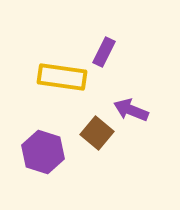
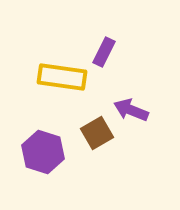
brown square: rotated 20 degrees clockwise
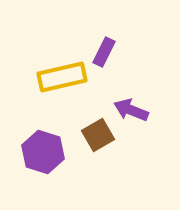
yellow rectangle: rotated 21 degrees counterclockwise
brown square: moved 1 px right, 2 px down
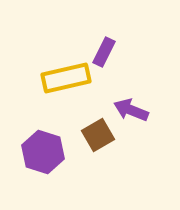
yellow rectangle: moved 4 px right, 1 px down
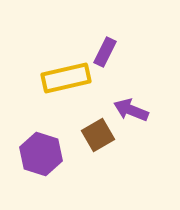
purple rectangle: moved 1 px right
purple hexagon: moved 2 px left, 2 px down
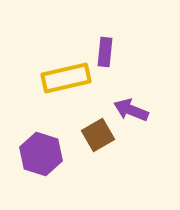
purple rectangle: rotated 20 degrees counterclockwise
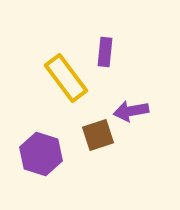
yellow rectangle: rotated 66 degrees clockwise
purple arrow: moved 1 px down; rotated 32 degrees counterclockwise
brown square: rotated 12 degrees clockwise
